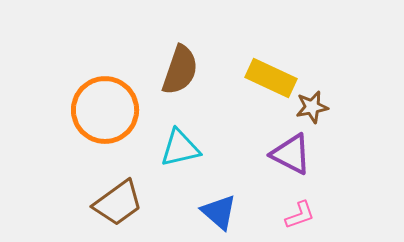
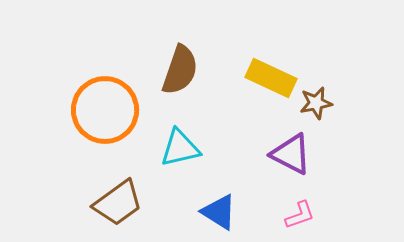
brown star: moved 4 px right, 4 px up
blue triangle: rotated 9 degrees counterclockwise
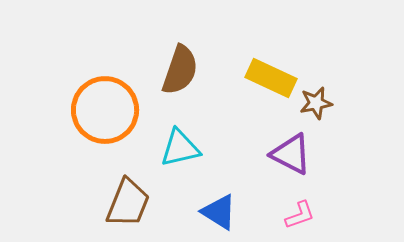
brown trapezoid: moved 10 px right; rotated 32 degrees counterclockwise
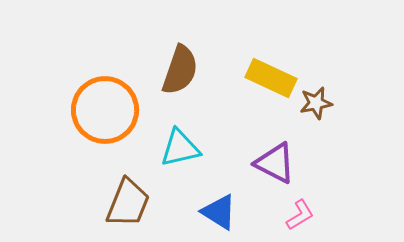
purple triangle: moved 16 px left, 9 px down
pink L-shape: rotated 12 degrees counterclockwise
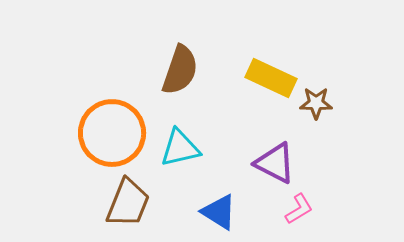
brown star: rotated 12 degrees clockwise
orange circle: moved 7 px right, 23 px down
pink L-shape: moved 1 px left, 6 px up
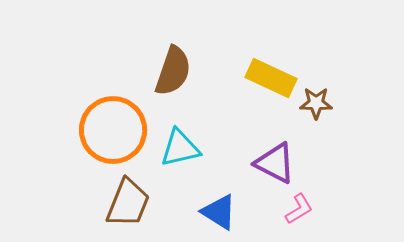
brown semicircle: moved 7 px left, 1 px down
orange circle: moved 1 px right, 3 px up
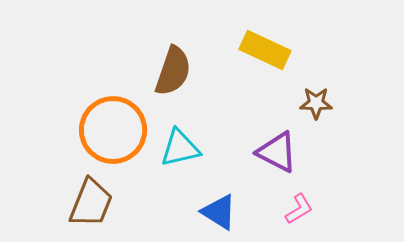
yellow rectangle: moved 6 px left, 28 px up
purple triangle: moved 2 px right, 11 px up
brown trapezoid: moved 37 px left
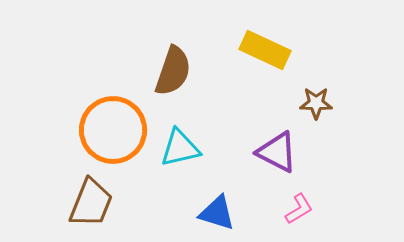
blue triangle: moved 2 px left, 1 px down; rotated 15 degrees counterclockwise
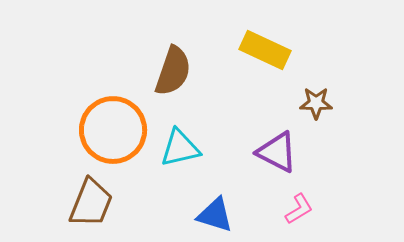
blue triangle: moved 2 px left, 2 px down
